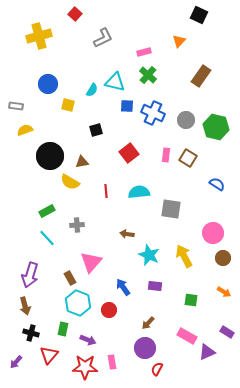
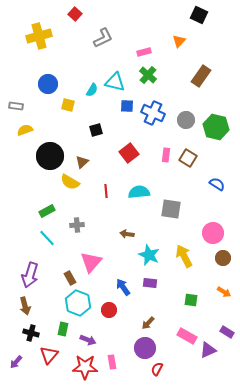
brown triangle at (82, 162): rotated 32 degrees counterclockwise
purple rectangle at (155, 286): moved 5 px left, 3 px up
purple triangle at (207, 352): moved 1 px right, 2 px up
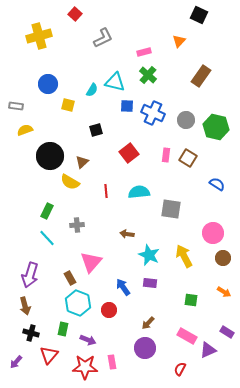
green rectangle at (47, 211): rotated 35 degrees counterclockwise
red semicircle at (157, 369): moved 23 px right
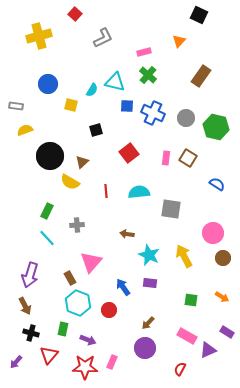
yellow square at (68, 105): moved 3 px right
gray circle at (186, 120): moved 2 px up
pink rectangle at (166, 155): moved 3 px down
orange arrow at (224, 292): moved 2 px left, 5 px down
brown arrow at (25, 306): rotated 12 degrees counterclockwise
pink rectangle at (112, 362): rotated 32 degrees clockwise
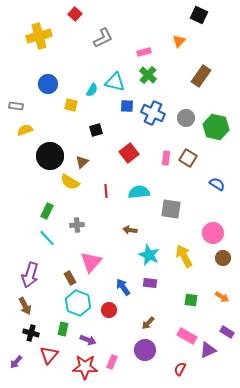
brown arrow at (127, 234): moved 3 px right, 4 px up
purple circle at (145, 348): moved 2 px down
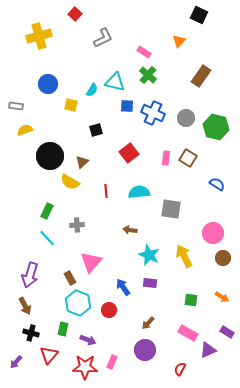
pink rectangle at (144, 52): rotated 48 degrees clockwise
pink rectangle at (187, 336): moved 1 px right, 3 px up
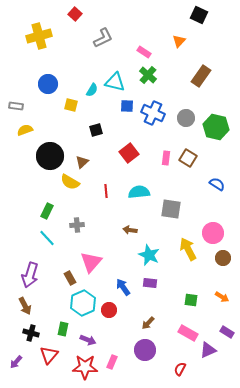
yellow arrow at (184, 256): moved 4 px right, 7 px up
cyan hexagon at (78, 303): moved 5 px right; rotated 15 degrees clockwise
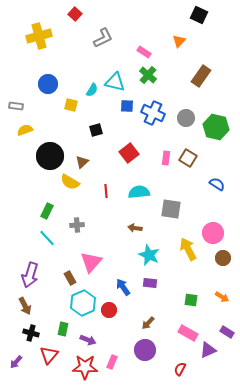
brown arrow at (130, 230): moved 5 px right, 2 px up
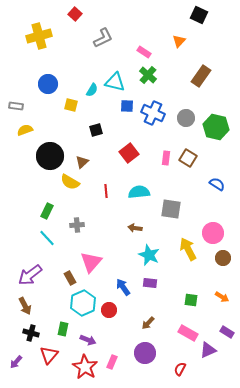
purple arrow at (30, 275): rotated 35 degrees clockwise
purple circle at (145, 350): moved 3 px down
red star at (85, 367): rotated 30 degrees clockwise
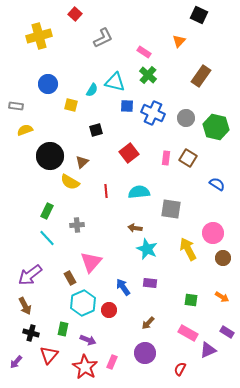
cyan star at (149, 255): moved 2 px left, 6 px up
